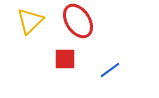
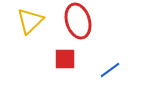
red ellipse: rotated 16 degrees clockwise
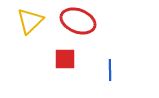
red ellipse: rotated 52 degrees counterclockwise
blue line: rotated 55 degrees counterclockwise
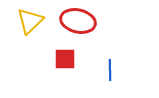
red ellipse: rotated 8 degrees counterclockwise
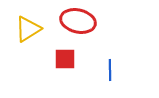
yellow triangle: moved 2 px left, 8 px down; rotated 12 degrees clockwise
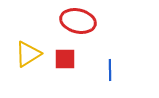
yellow triangle: moved 25 px down
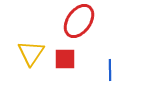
red ellipse: moved 1 px right; rotated 68 degrees counterclockwise
yellow triangle: moved 3 px right, 1 px up; rotated 24 degrees counterclockwise
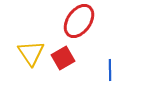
yellow triangle: rotated 8 degrees counterclockwise
red square: moved 2 px left, 1 px up; rotated 30 degrees counterclockwise
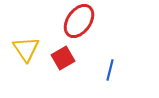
yellow triangle: moved 5 px left, 4 px up
blue line: rotated 15 degrees clockwise
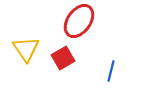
blue line: moved 1 px right, 1 px down
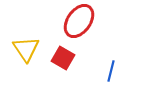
red square: rotated 30 degrees counterclockwise
